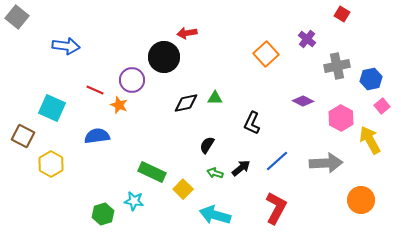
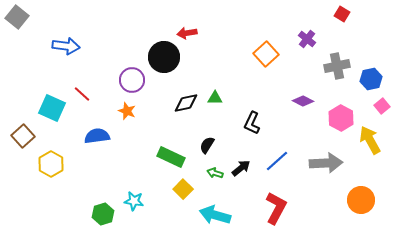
red line: moved 13 px left, 4 px down; rotated 18 degrees clockwise
orange star: moved 8 px right, 6 px down
brown square: rotated 20 degrees clockwise
green rectangle: moved 19 px right, 15 px up
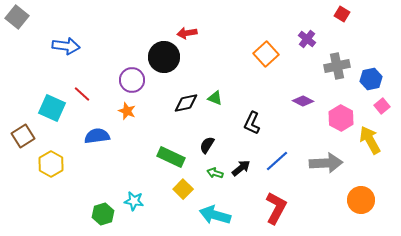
green triangle: rotated 21 degrees clockwise
brown square: rotated 10 degrees clockwise
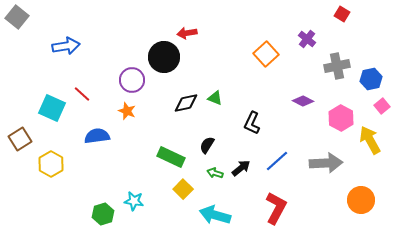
blue arrow: rotated 16 degrees counterclockwise
brown square: moved 3 px left, 3 px down
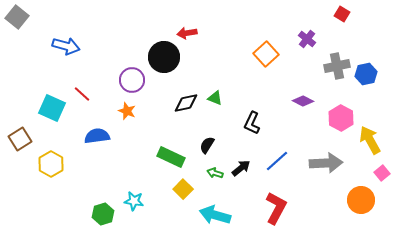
blue arrow: rotated 24 degrees clockwise
blue hexagon: moved 5 px left, 5 px up
pink square: moved 67 px down
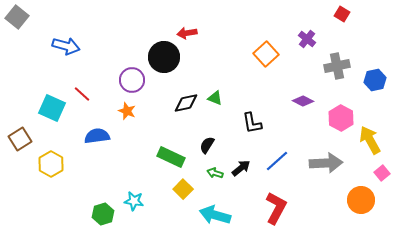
blue hexagon: moved 9 px right, 6 px down
black L-shape: rotated 35 degrees counterclockwise
